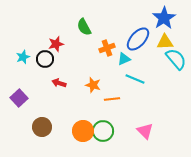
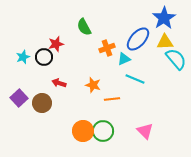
black circle: moved 1 px left, 2 px up
brown circle: moved 24 px up
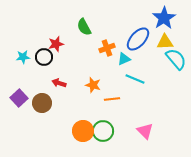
cyan star: rotated 16 degrees clockwise
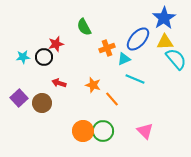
orange line: rotated 56 degrees clockwise
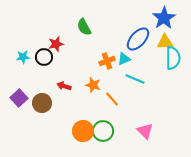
orange cross: moved 13 px down
cyan semicircle: moved 3 px left, 1 px up; rotated 40 degrees clockwise
red arrow: moved 5 px right, 3 px down
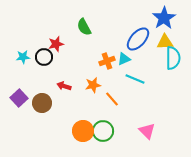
orange star: rotated 28 degrees counterclockwise
pink triangle: moved 2 px right
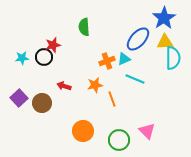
green semicircle: rotated 24 degrees clockwise
red star: moved 3 px left, 1 px down
cyan star: moved 1 px left, 1 px down
orange star: moved 2 px right
orange line: rotated 21 degrees clockwise
green circle: moved 16 px right, 9 px down
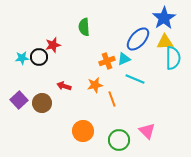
black circle: moved 5 px left
purple square: moved 2 px down
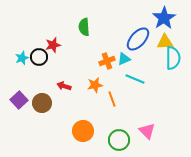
cyan star: rotated 16 degrees counterclockwise
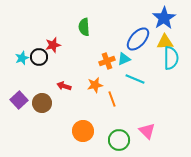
cyan semicircle: moved 2 px left
